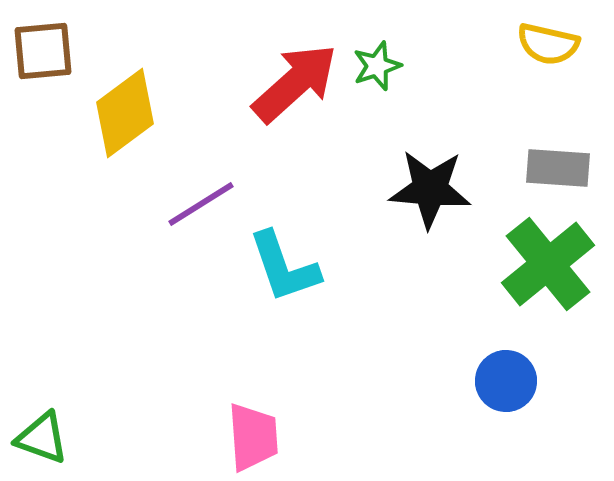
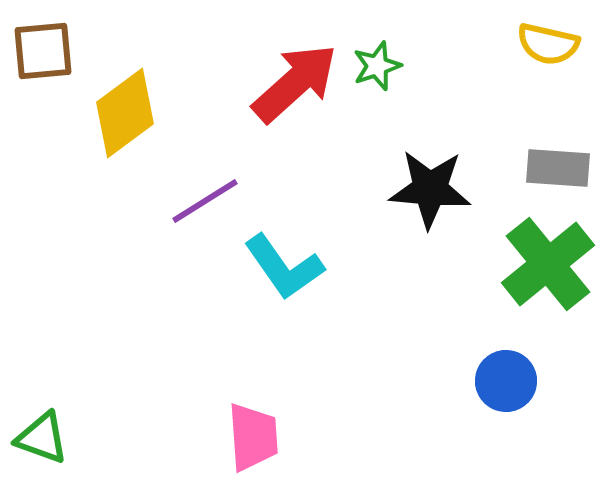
purple line: moved 4 px right, 3 px up
cyan L-shape: rotated 16 degrees counterclockwise
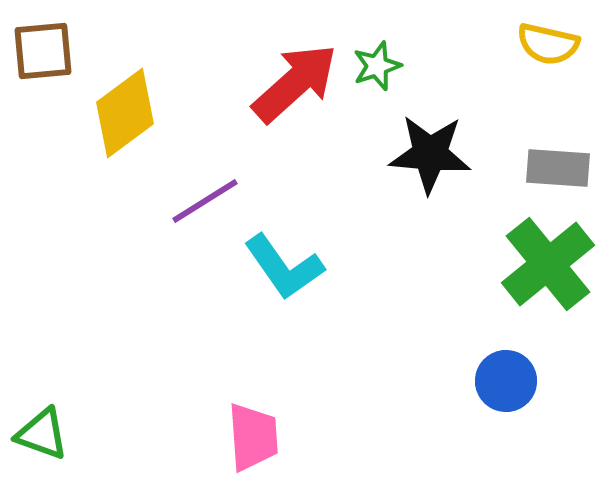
black star: moved 35 px up
green triangle: moved 4 px up
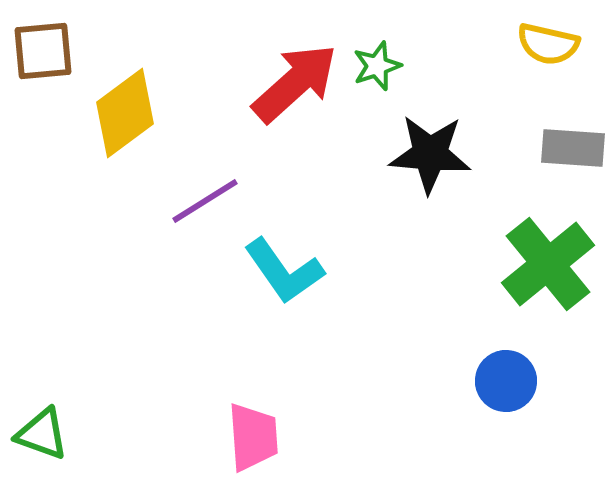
gray rectangle: moved 15 px right, 20 px up
cyan L-shape: moved 4 px down
